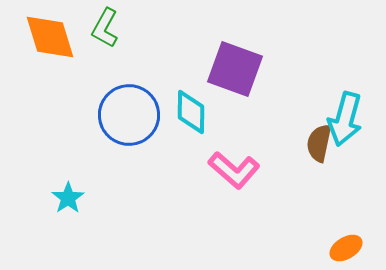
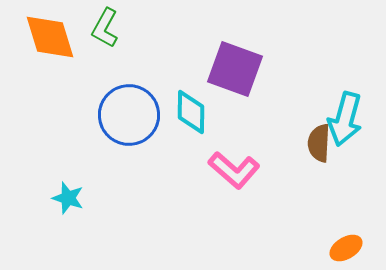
brown semicircle: rotated 9 degrees counterclockwise
cyan star: rotated 20 degrees counterclockwise
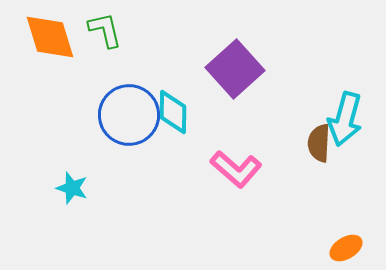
green L-shape: moved 2 px down; rotated 138 degrees clockwise
purple square: rotated 28 degrees clockwise
cyan diamond: moved 18 px left
pink L-shape: moved 2 px right, 1 px up
cyan star: moved 4 px right, 10 px up
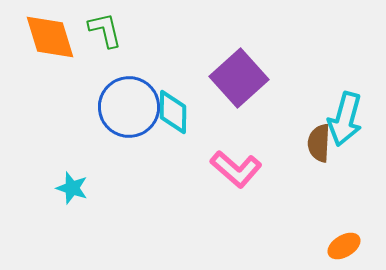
purple square: moved 4 px right, 9 px down
blue circle: moved 8 px up
orange ellipse: moved 2 px left, 2 px up
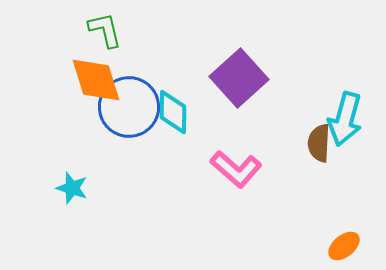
orange diamond: moved 46 px right, 43 px down
orange ellipse: rotated 8 degrees counterclockwise
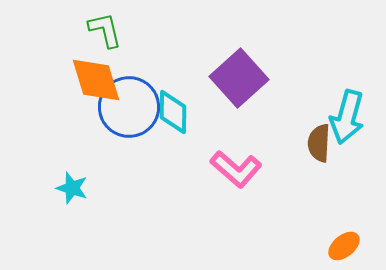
cyan arrow: moved 2 px right, 2 px up
